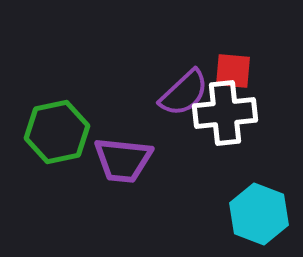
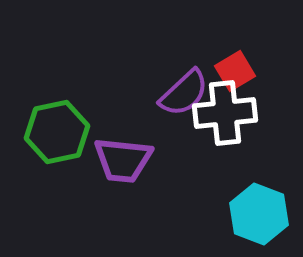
red square: moved 2 px right; rotated 36 degrees counterclockwise
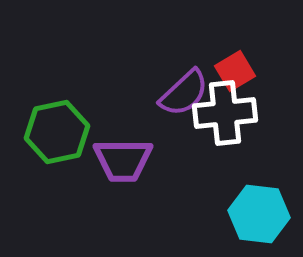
purple trapezoid: rotated 6 degrees counterclockwise
cyan hexagon: rotated 14 degrees counterclockwise
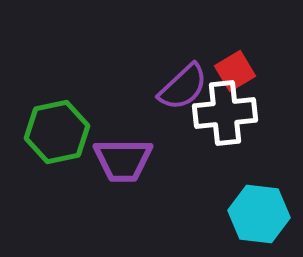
purple semicircle: moved 1 px left, 6 px up
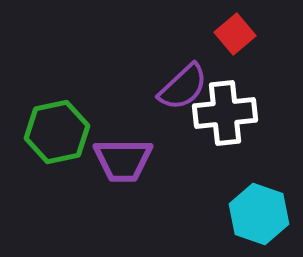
red square: moved 37 px up; rotated 9 degrees counterclockwise
cyan hexagon: rotated 12 degrees clockwise
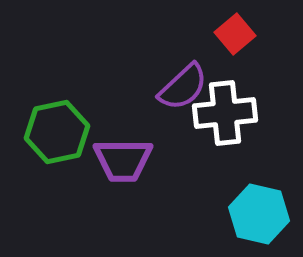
cyan hexagon: rotated 6 degrees counterclockwise
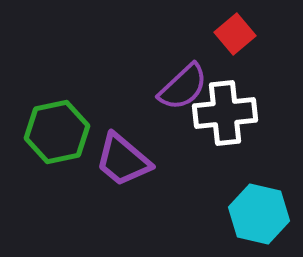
purple trapezoid: rotated 40 degrees clockwise
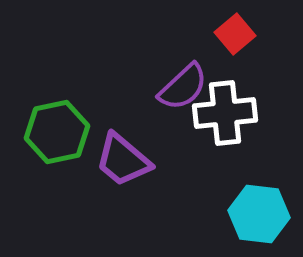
cyan hexagon: rotated 6 degrees counterclockwise
